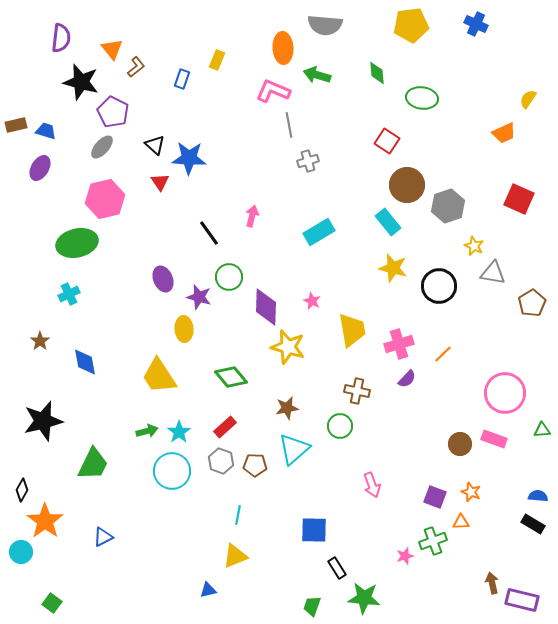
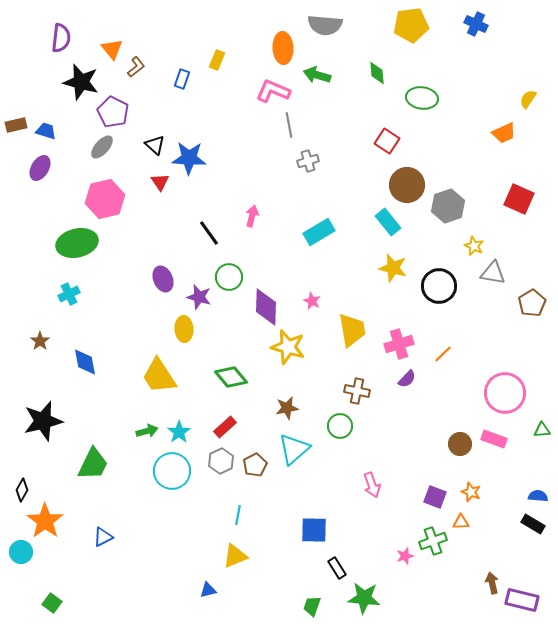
gray hexagon at (221, 461): rotated 15 degrees clockwise
brown pentagon at (255, 465): rotated 30 degrees counterclockwise
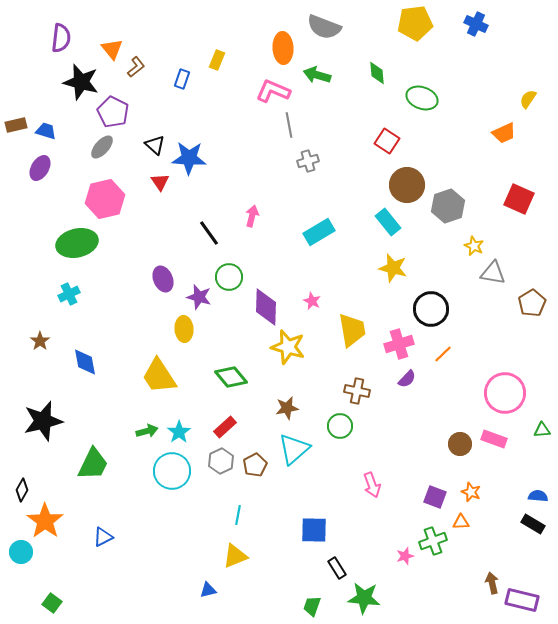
gray semicircle at (325, 25): moved 1 px left, 2 px down; rotated 16 degrees clockwise
yellow pentagon at (411, 25): moved 4 px right, 2 px up
green ellipse at (422, 98): rotated 12 degrees clockwise
black circle at (439, 286): moved 8 px left, 23 px down
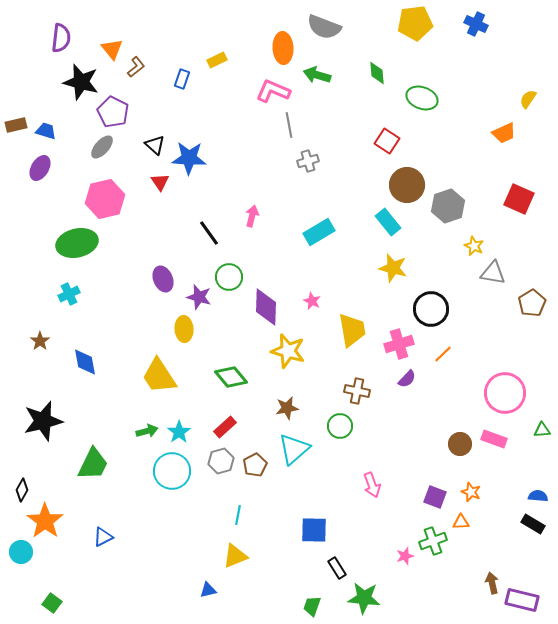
yellow rectangle at (217, 60): rotated 42 degrees clockwise
yellow star at (288, 347): moved 4 px down
gray hexagon at (221, 461): rotated 10 degrees clockwise
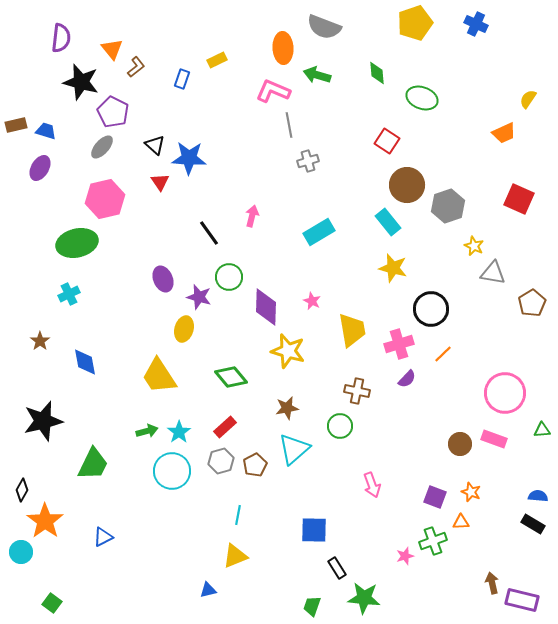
yellow pentagon at (415, 23): rotated 12 degrees counterclockwise
yellow ellipse at (184, 329): rotated 20 degrees clockwise
